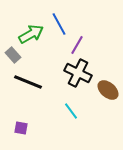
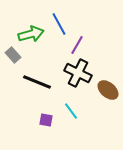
green arrow: rotated 15 degrees clockwise
black line: moved 9 px right
purple square: moved 25 px right, 8 px up
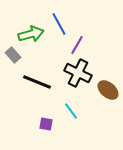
purple square: moved 4 px down
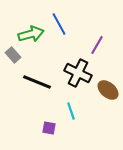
purple line: moved 20 px right
cyan line: rotated 18 degrees clockwise
purple square: moved 3 px right, 4 px down
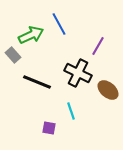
green arrow: moved 1 px down; rotated 10 degrees counterclockwise
purple line: moved 1 px right, 1 px down
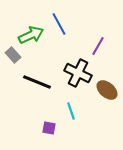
brown ellipse: moved 1 px left
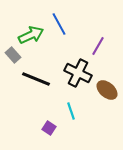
black line: moved 1 px left, 3 px up
purple square: rotated 24 degrees clockwise
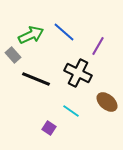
blue line: moved 5 px right, 8 px down; rotated 20 degrees counterclockwise
brown ellipse: moved 12 px down
cyan line: rotated 36 degrees counterclockwise
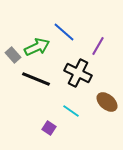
green arrow: moved 6 px right, 12 px down
